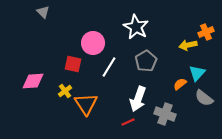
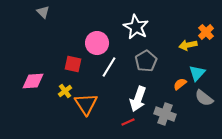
orange cross: rotated 21 degrees counterclockwise
pink circle: moved 4 px right
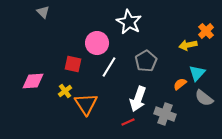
white star: moved 7 px left, 5 px up
orange cross: moved 1 px up
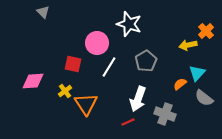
white star: moved 2 px down; rotated 10 degrees counterclockwise
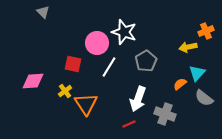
white star: moved 5 px left, 8 px down
orange cross: rotated 21 degrees clockwise
yellow arrow: moved 2 px down
red line: moved 1 px right, 2 px down
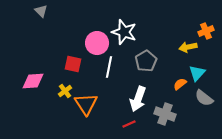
gray triangle: moved 2 px left, 1 px up
white line: rotated 20 degrees counterclockwise
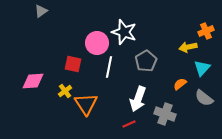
gray triangle: rotated 40 degrees clockwise
cyan triangle: moved 5 px right, 5 px up
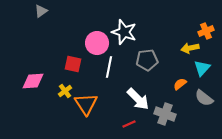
yellow arrow: moved 2 px right, 1 px down
gray pentagon: moved 1 px right, 1 px up; rotated 25 degrees clockwise
white arrow: rotated 65 degrees counterclockwise
